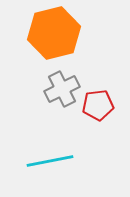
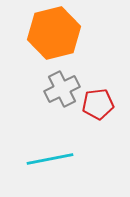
red pentagon: moved 1 px up
cyan line: moved 2 px up
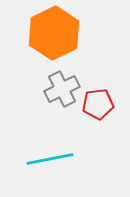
orange hexagon: rotated 12 degrees counterclockwise
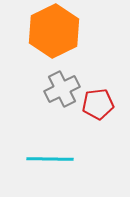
orange hexagon: moved 2 px up
cyan line: rotated 12 degrees clockwise
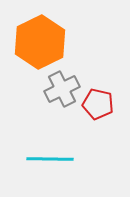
orange hexagon: moved 14 px left, 11 px down
red pentagon: rotated 20 degrees clockwise
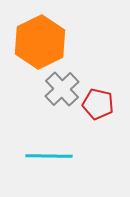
gray cross: rotated 16 degrees counterclockwise
cyan line: moved 1 px left, 3 px up
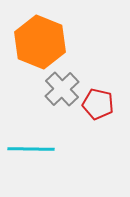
orange hexagon: rotated 12 degrees counterclockwise
cyan line: moved 18 px left, 7 px up
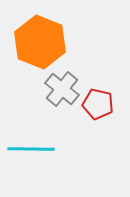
gray cross: rotated 8 degrees counterclockwise
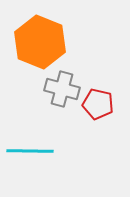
gray cross: rotated 24 degrees counterclockwise
cyan line: moved 1 px left, 2 px down
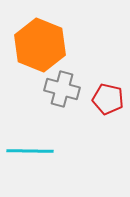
orange hexagon: moved 3 px down
red pentagon: moved 10 px right, 5 px up
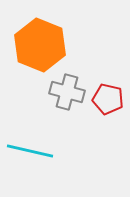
gray cross: moved 5 px right, 3 px down
cyan line: rotated 12 degrees clockwise
